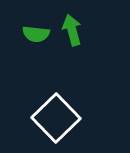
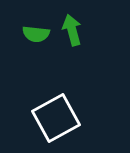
white square: rotated 15 degrees clockwise
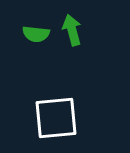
white square: rotated 24 degrees clockwise
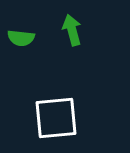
green semicircle: moved 15 px left, 4 px down
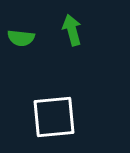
white square: moved 2 px left, 1 px up
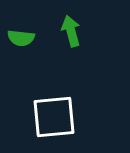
green arrow: moved 1 px left, 1 px down
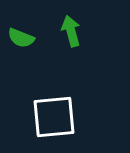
green semicircle: rotated 16 degrees clockwise
